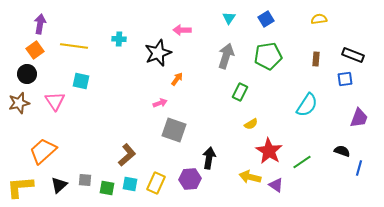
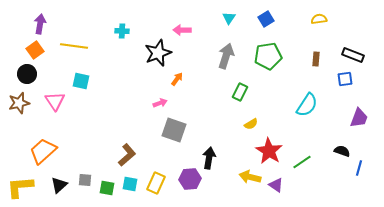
cyan cross at (119, 39): moved 3 px right, 8 px up
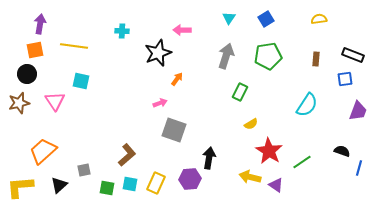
orange square at (35, 50): rotated 24 degrees clockwise
purple trapezoid at (359, 118): moved 1 px left, 7 px up
gray square at (85, 180): moved 1 px left, 10 px up; rotated 16 degrees counterclockwise
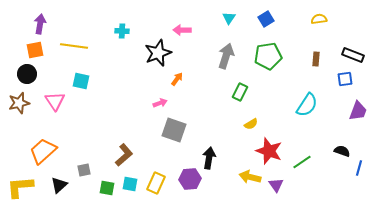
red star at (269, 151): rotated 12 degrees counterclockwise
brown L-shape at (127, 155): moved 3 px left
purple triangle at (276, 185): rotated 21 degrees clockwise
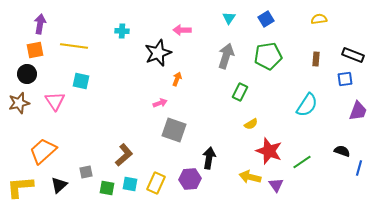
orange arrow at (177, 79): rotated 16 degrees counterclockwise
gray square at (84, 170): moved 2 px right, 2 px down
